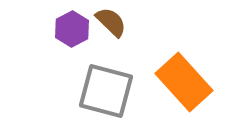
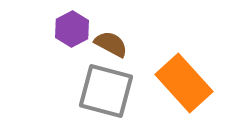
brown semicircle: moved 22 px down; rotated 16 degrees counterclockwise
orange rectangle: moved 1 px down
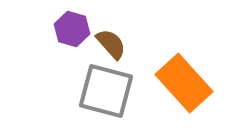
purple hexagon: rotated 16 degrees counterclockwise
brown semicircle: rotated 20 degrees clockwise
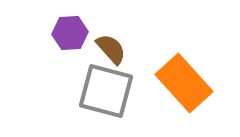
purple hexagon: moved 2 px left, 4 px down; rotated 20 degrees counterclockwise
brown semicircle: moved 5 px down
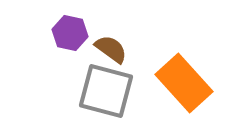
purple hexagon: rotated 16 degrees clockwise
brown semicircle: rotated 12 degrees counterclockwise
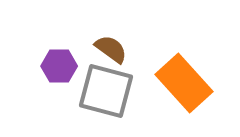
purple hexagon: moved 11 px left, 33 px down; rotated 12 degrees counterclockwise
